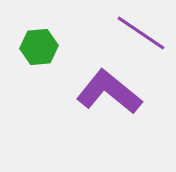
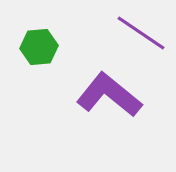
purple L-shape: moved 3 px down
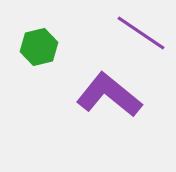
green hexagon: rotated 9 degrees counterclockwise
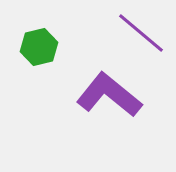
purple line: rotated 6 degrees clockwise
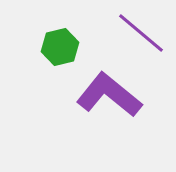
green hexagon: moved 21 px right
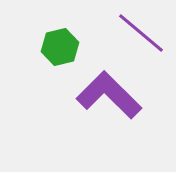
purple L-shape: rotated 6 degrees clockwise
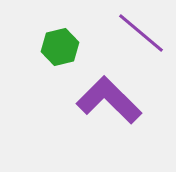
purple L-shape: moved 5 px down
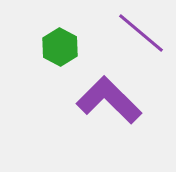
green hexagon: rotated 18 degrees counterclockwise
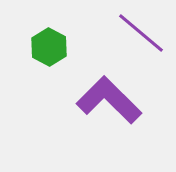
green hexagon: moved 11 px left
